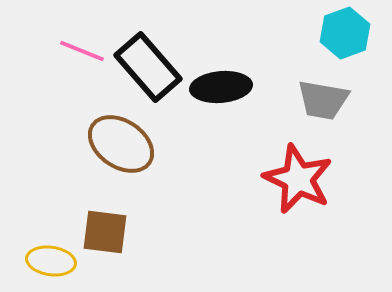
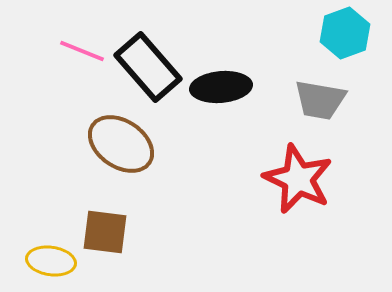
gray trapezoid: moved 3 px left
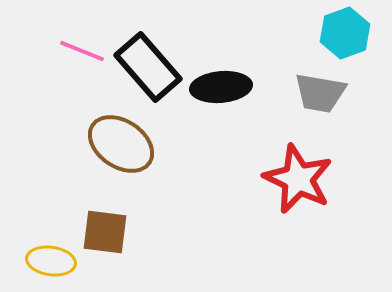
gray trapezoid: moved 7 px up
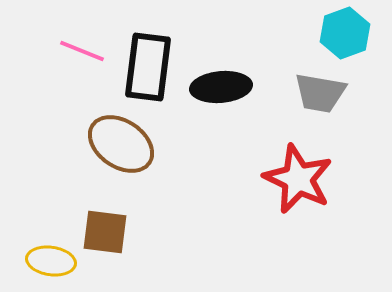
black rectangle: rotated 48 degrees clockwise
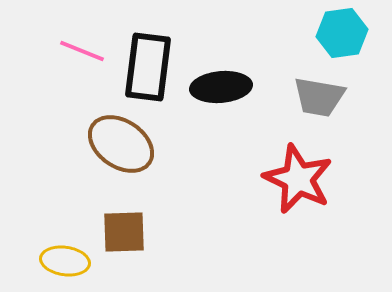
cyan hexagon: moved 3 px left; rotated 12 degrees clockwise
gray trapezoid: moved 1 px left, 4 px down
brown square: moved 19 px right; rotated 9 degrees counterclockwise
yellow ellipse: moved 14 px right
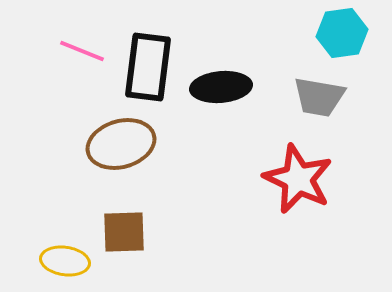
brown ellipse: rotated 50 degrees counterclockwise
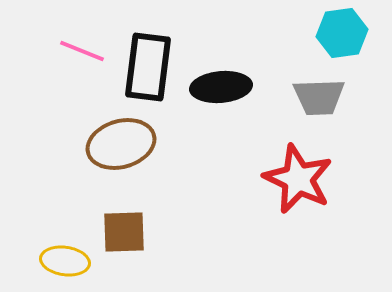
gray trapezoid: rotated 12 degrees counterclockwise
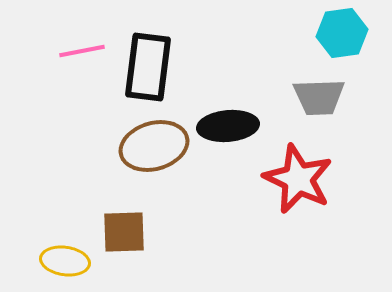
pink line: rotated 33 degrees counterclockwise
black ellipse: moved 7 px right, 39 px down
brown ellipse: moved 33 px right, 2 px down
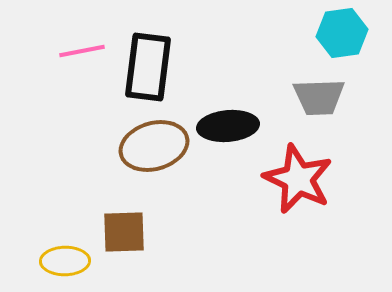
yellow ellipse: rotated 9 degrees counterclockwise
